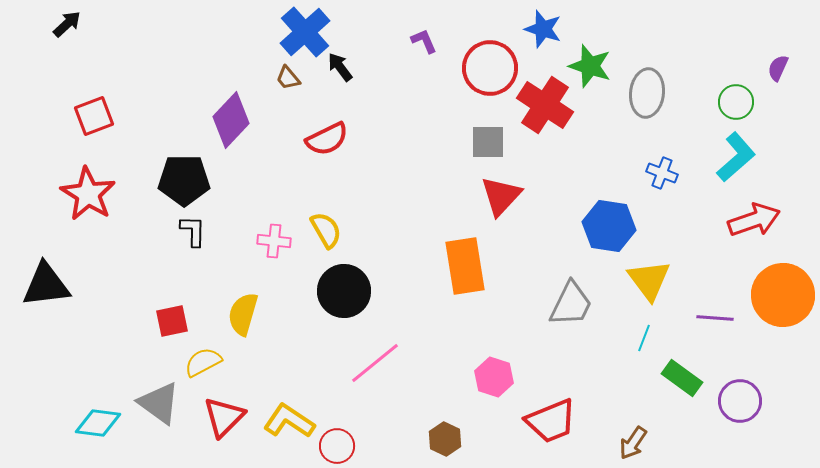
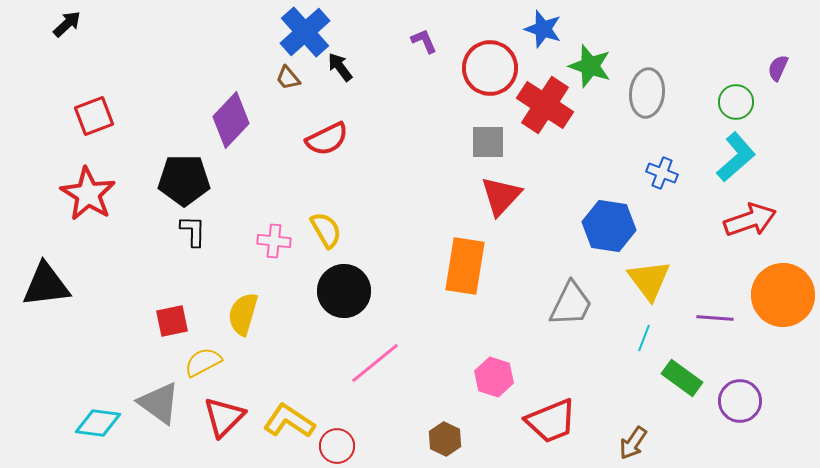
red arrow at (754, 220): moved 4 px left
orange rectangle at (465, 266): rotated 18 degrees clockwise
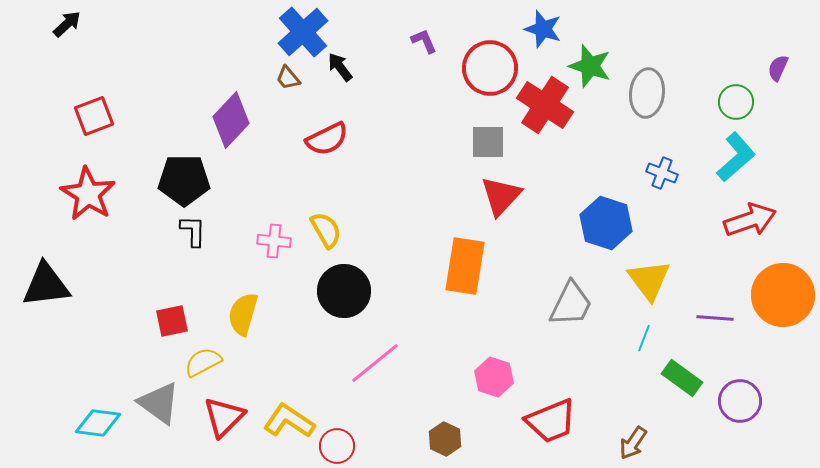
blue cross at (305, 32): moved 2 px left
blue hexagon at (609, 226): moved 3 px left, 3 px up; rotated 9 degrees clockwise
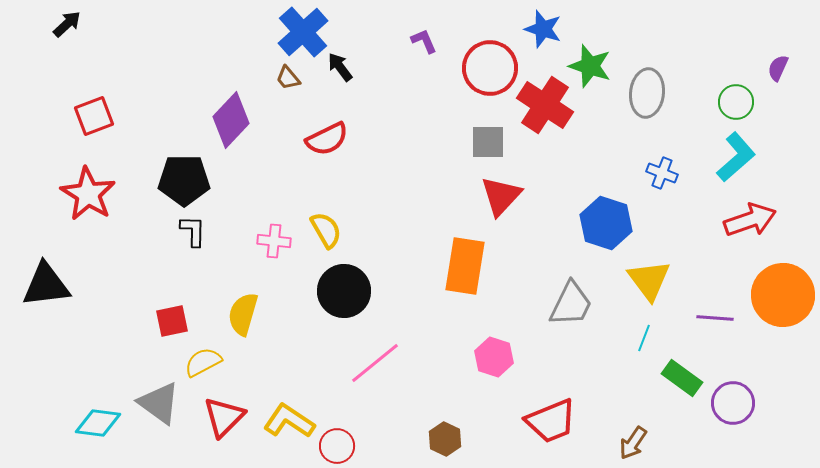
pink hexagon at (494, 377): moved 20 px up
purple circle at (740, 401): moved 7 px left, 2 px down
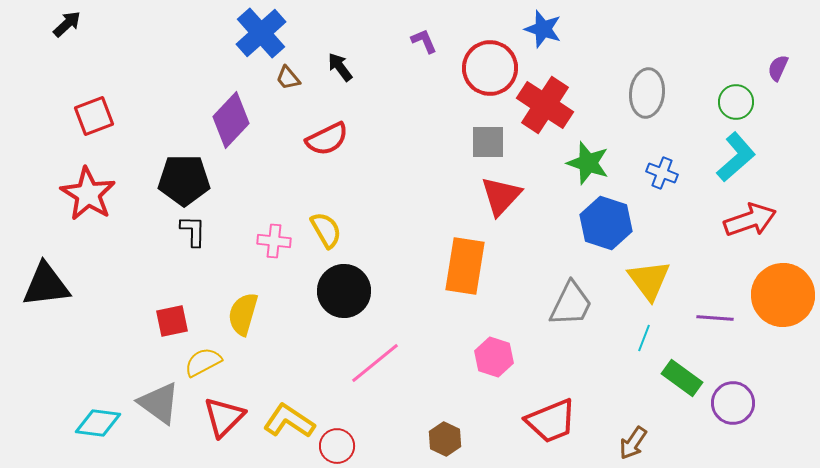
blue cross at (303, 32): moved 42 px left, 1 px down
green star at (590, 66): moved 2 px left, 97 px down
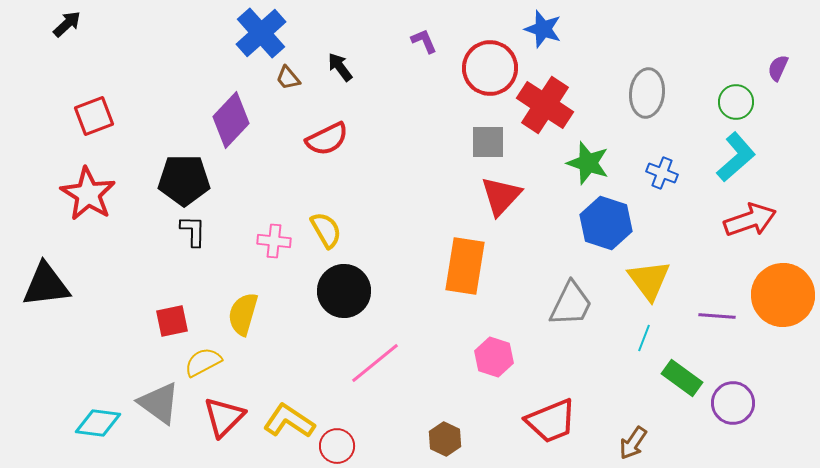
purple line at (715, 318): moved 2 px right, 2 px up
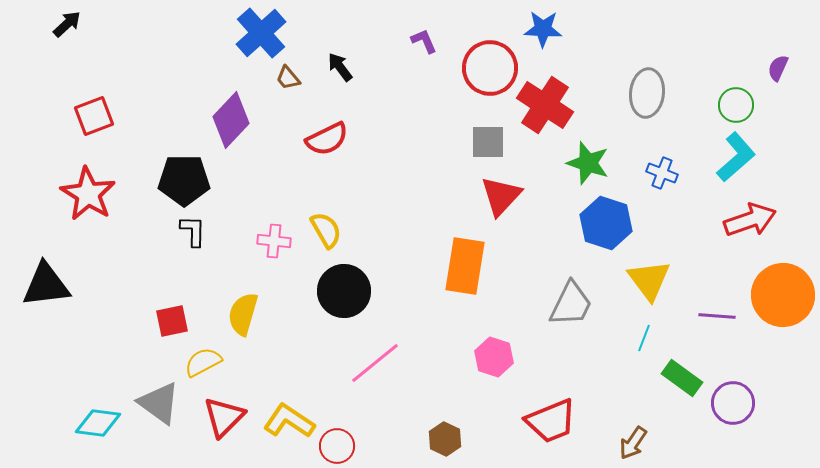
blue star at (543, 29): rotated 15 degrees counterclockwise
green circle at (736, 102): moved 3 px down
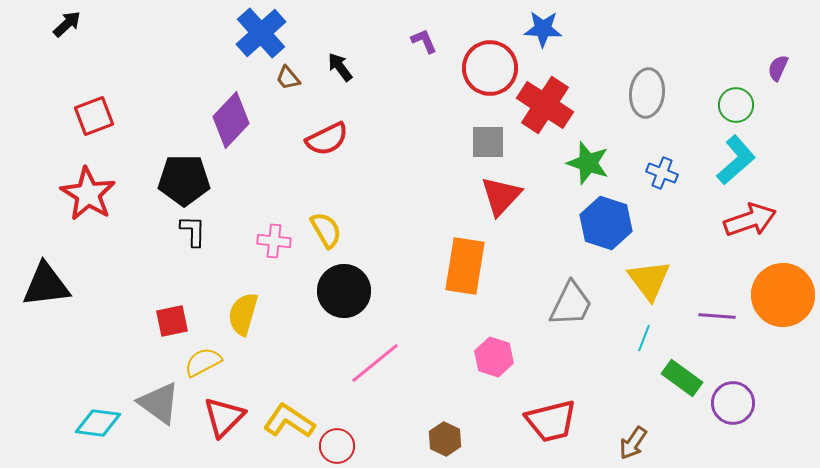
cyan L-shape at (736, 157): moved 3 px down
red trapezoid at (551, 421): rotated 8 degrees clockwise
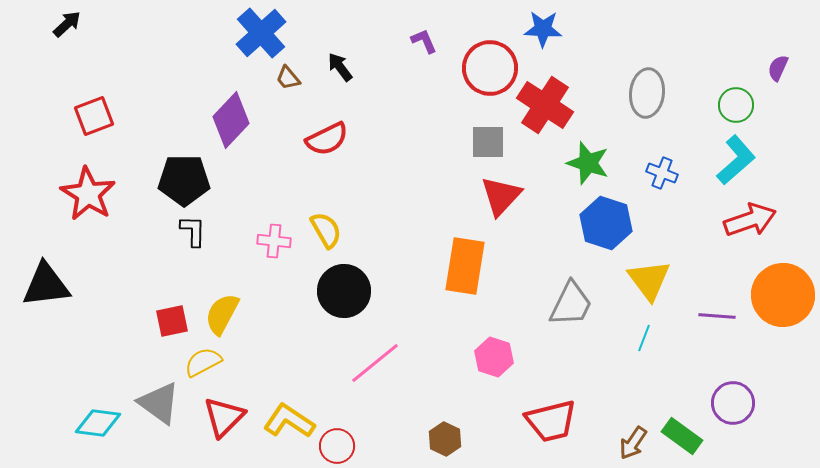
yellow semicircle at (243, 314): moved 21 px left; rotated 12 degrees clockwise
green rectangle at (682, 378): moved 58 px down
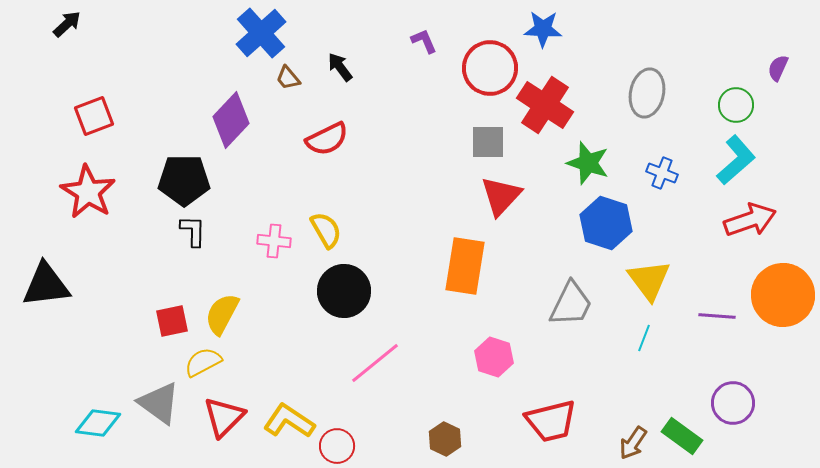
gray ellipse at (647, 93): rotated 6 degrees clockwise
red star at (88, 194): moved 2 px up
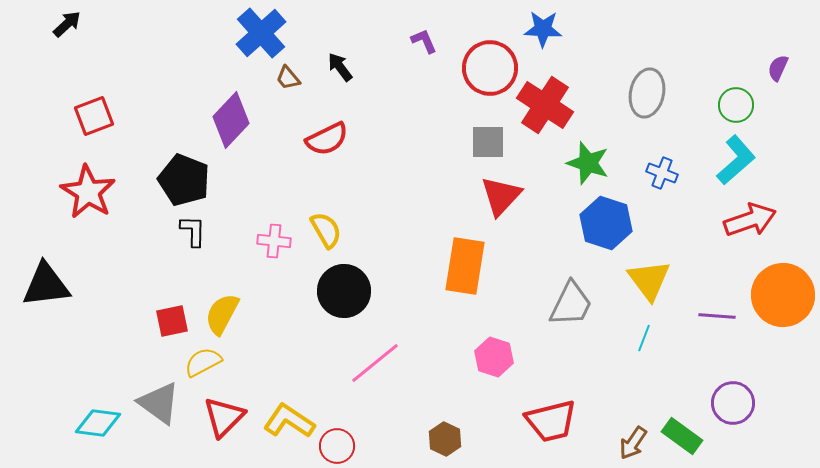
black pentagon at (184, 180): rotated 21 degrees clockwise
